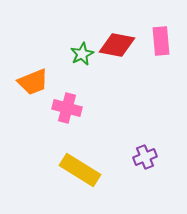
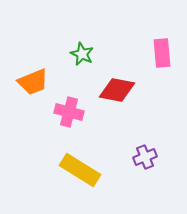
pink rectangle: moved 1 px right, 12 px down
red diamond: moved 45 px down
green star: rotated 20 degrees counterclockwise
pink cross: moved 2 px right, 4 px down
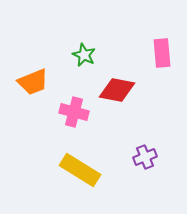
green star: moved 2 px right, 1 px down
pink cross: moved 5 px right
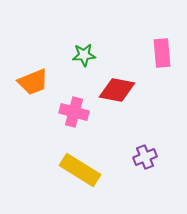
green star: rotated 30 degrees counterclockwise
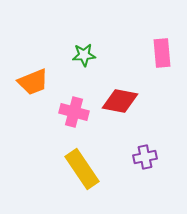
red diamond: moved 3 px right, 11 px down
purple cross: rotated 10 degrees clockwise
yellow rectangle: moved 2 px right, 1 px up; rotated 24 degrees clockwise
